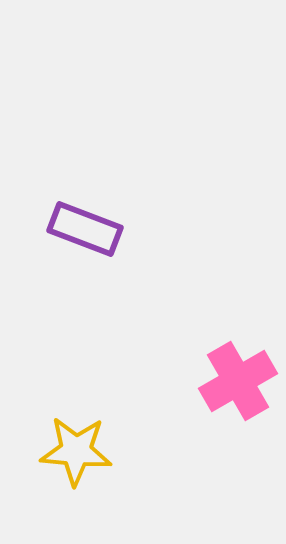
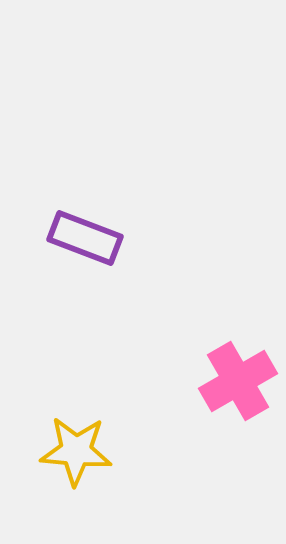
purple rectangle: moved 9 px down
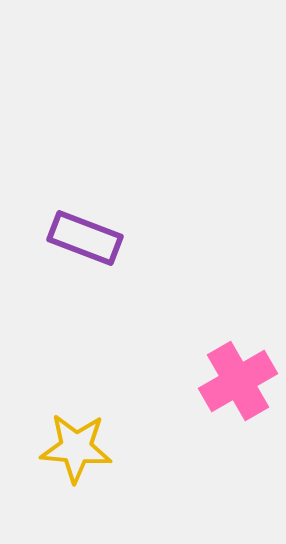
yellow star: moved 3 px up
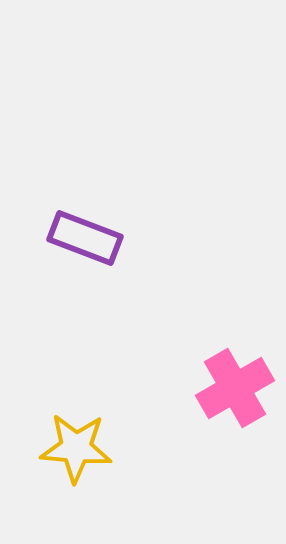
pink cross: moved 3 px left, 7 px down
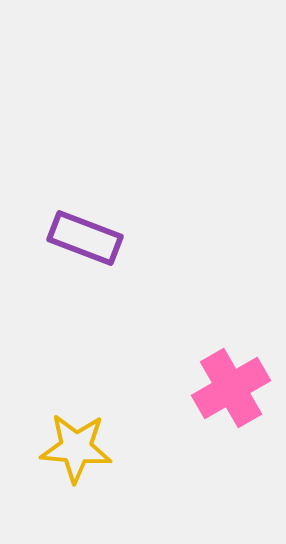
pink cross: moved 4 px left
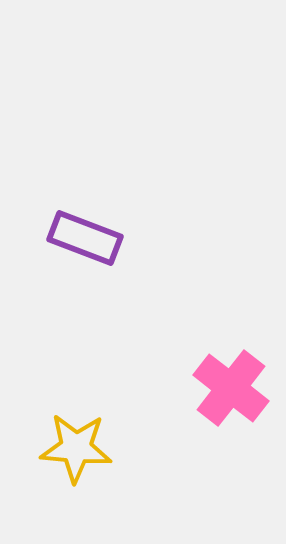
pink cross: rotated 22 degrees counterclockwise
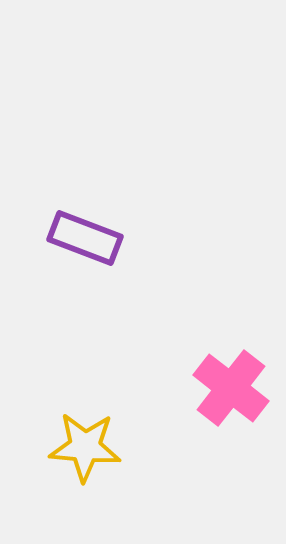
yellow star: moved 9 px right, 1 px up
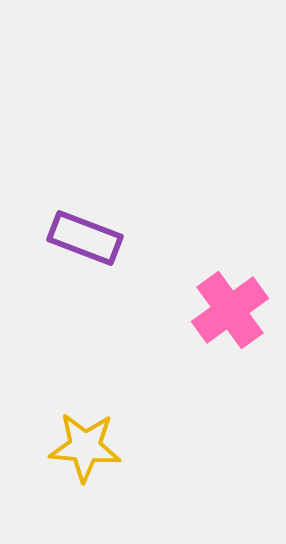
pink cross: moved 1 px left, 78 px up; rotated 16 degrees clockwise
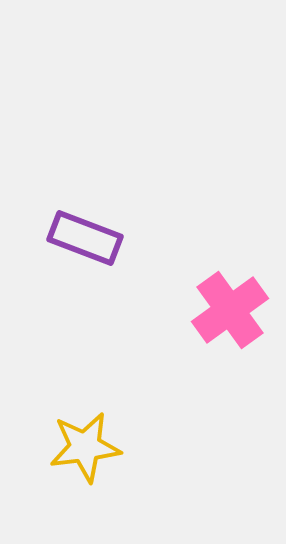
yellow star: rotated 12 degrees counterclockwise
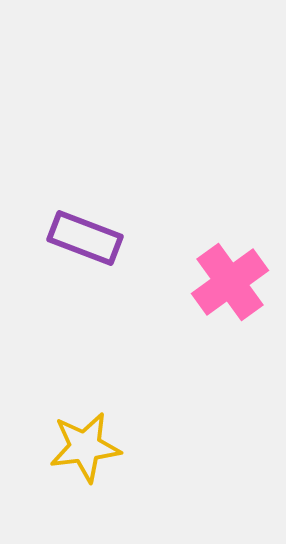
pink cross: moved 28 px up
